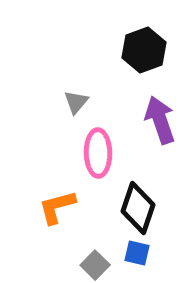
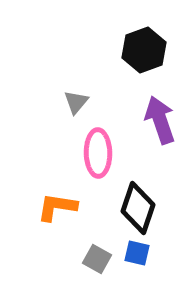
orange L-shape: rotated 24 degrees clockwise
gray square: moved 2 px right, 6 px up; rotated 16 degrees counterclockwise
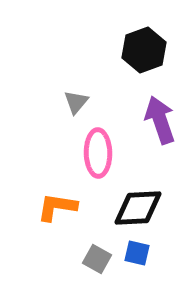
black diamond: rotated 69 degrees clockwise
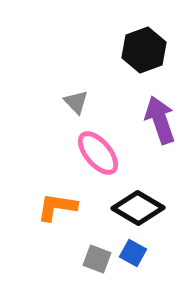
gray triangle: rotated 24 degrees counterclockwise
pink ellipse: rotated 39 degrees counterclockwise
black diamond: rotated 33 degrees clockwise
blue square: moved 4 px left; rotated 16 degrees clockwise
gray square: rotated 8 degrees counterclockwise
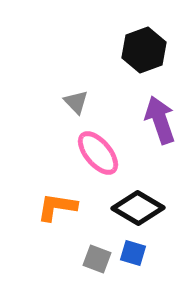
blue square: rotated 12 degrees counterclockwise
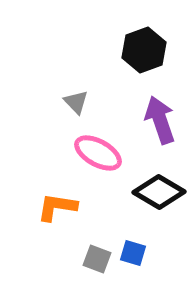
pink ellipse: rotated 21 degrees counterclockwise
black diamond: moved 21 px right, 16 px up
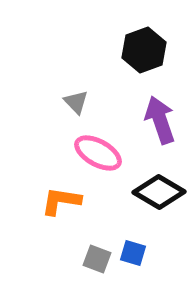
orange L-shape: moved 4 px right, 6 px up
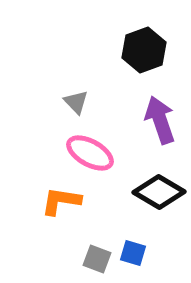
pink ellipse: moved 8 px left
